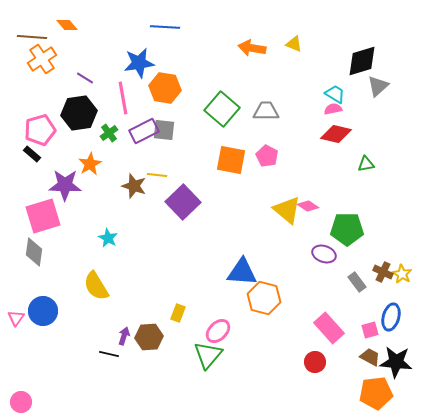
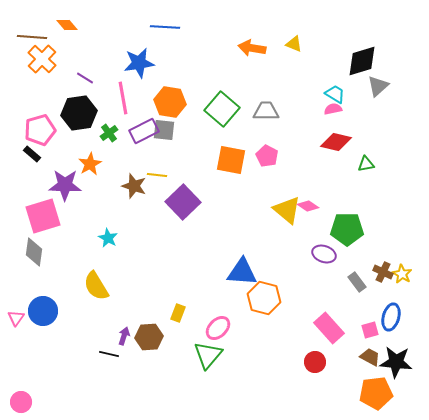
orange cross at (42, 59): rotated 12 degrees counterclockwise
orange hexagon at (165, 88): moved 5 px right, 14 px down
red diamond at (336, 134): moved 8 px down
pink ellipse at (218, 331): moved 3 px up
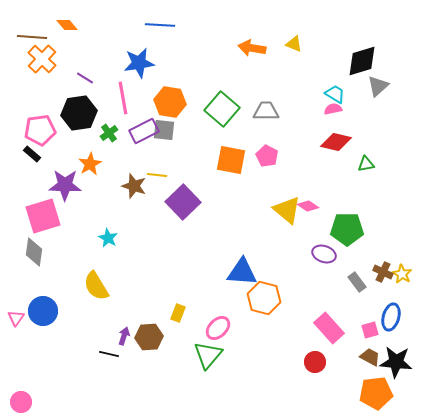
blue line at (165, 27): moved 5 px left, 2 px up
pink pentagon at (40, 130): rotated 8 degrees clockwise
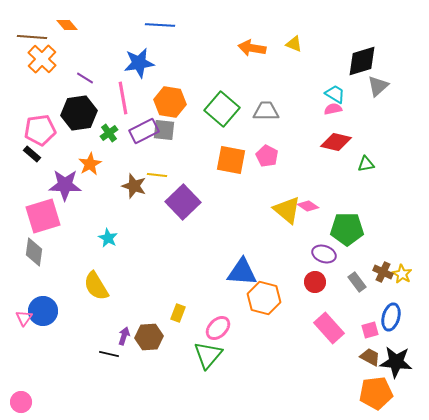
pink triangle at (16, 318): moved 8 px right
red circle at (315, 362): moved 80 px up
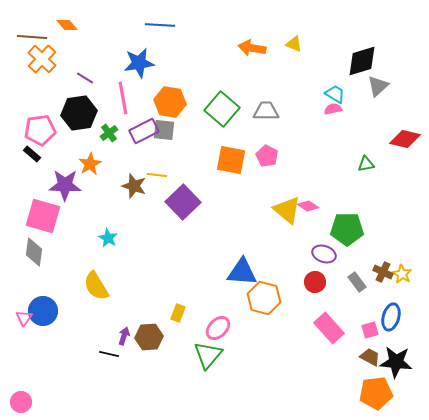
red diamond at (336, 142): moved 69 px right, 3 px up
pink square at (43, 216): rotated 33 degrees clockwise
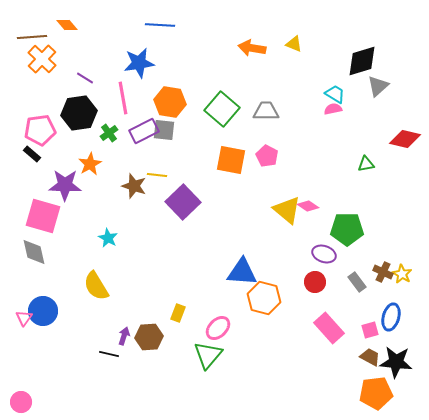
brown line at (32, 37): rotated 8 degrees counterclockwise
gray diamond at (34, 252): rotated 20 degrees counterclockwise
